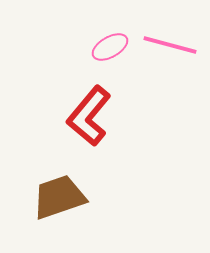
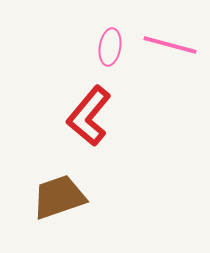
pink ellipse: rotated 51 degrees counterclockwise
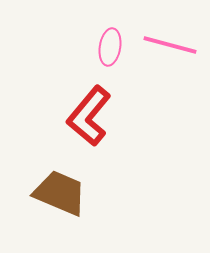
brown trapezoid: moved 1 px right, 4 px up; rotated 42 degrees clockwise
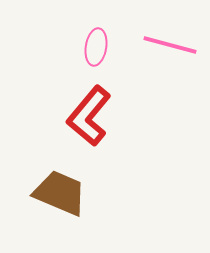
pink ellipse: moved 14 px left
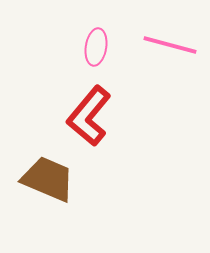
brown trapezoid: moved 12 px left, 14 px up
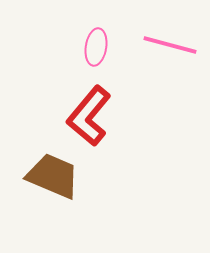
brown trapezoid: moved 5 px right, 3 px up
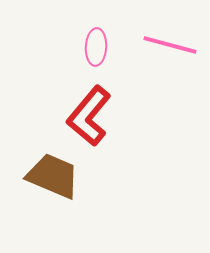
pink ellipse: rotated 6 degrees counterclockwise
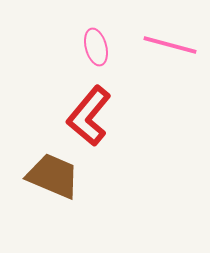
pink ellipse: rotated 18 degrees counterclockwise
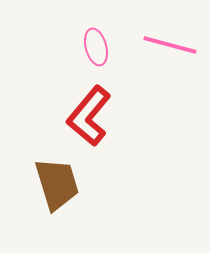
brown trapezoid: moved 4 px right, 8 px down; rotated 50 degrees clockwise
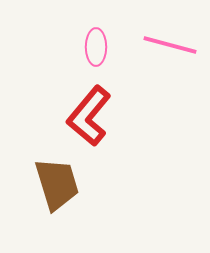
pink ellipse: rotated 15 degrees clockwise
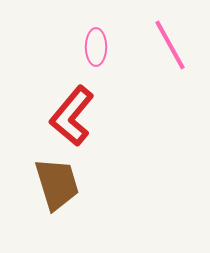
pink line: rotated 46 degrees clockwise
red L-shape: moved 17 px left
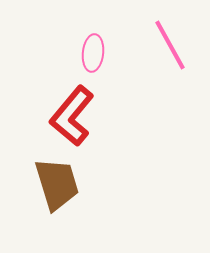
pink ellipse: moved 3 px left, 6 px down; rotated 6 degrees clockwise
